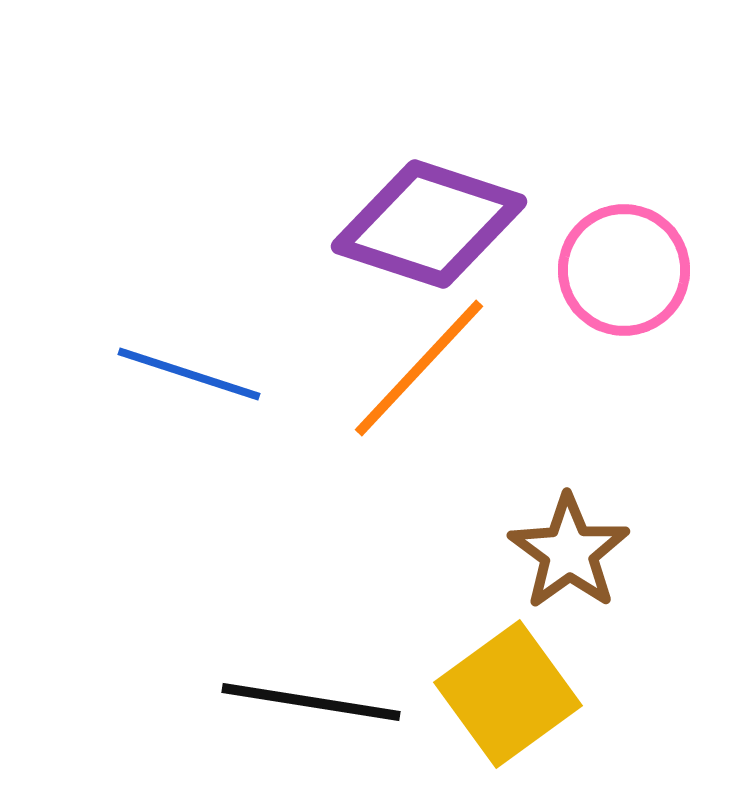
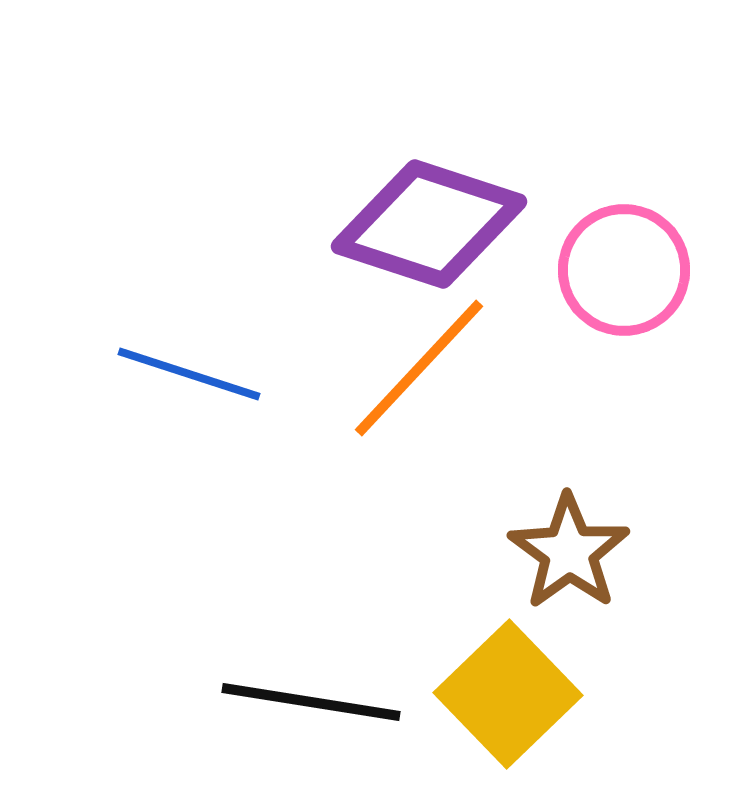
yellow square: rotated 8 degrees counterclockwise
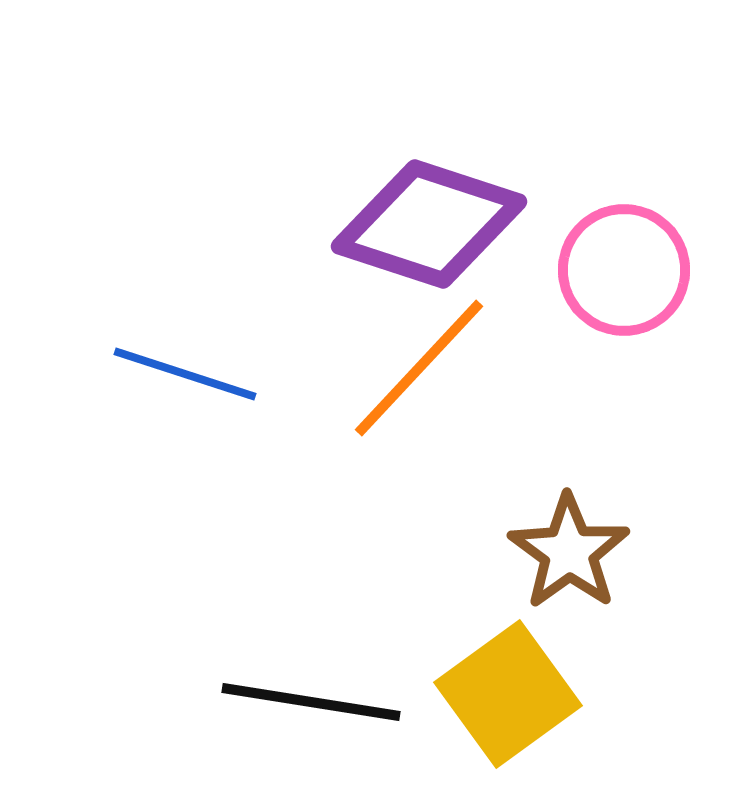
blue line: moved 4 px left
yellow square: rotated 8 degrees clockwise
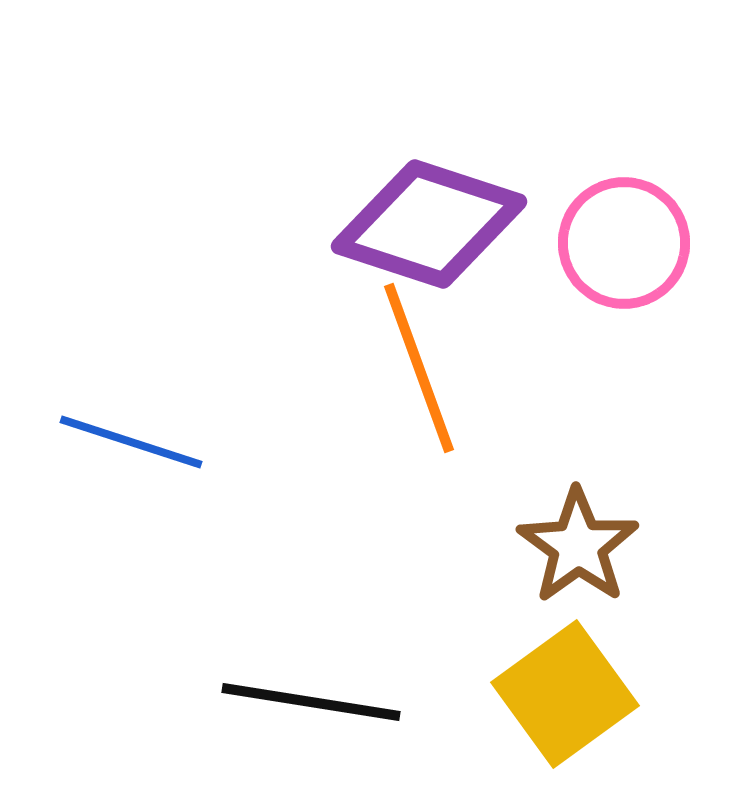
pink circle: moved 27 px up
orange line: rotated 63 degrees counterclockwise
blue line: moved 54 px left, 68 px down
brown star: moved 9 px right, 6 px up
yellow square: moved 57 px right
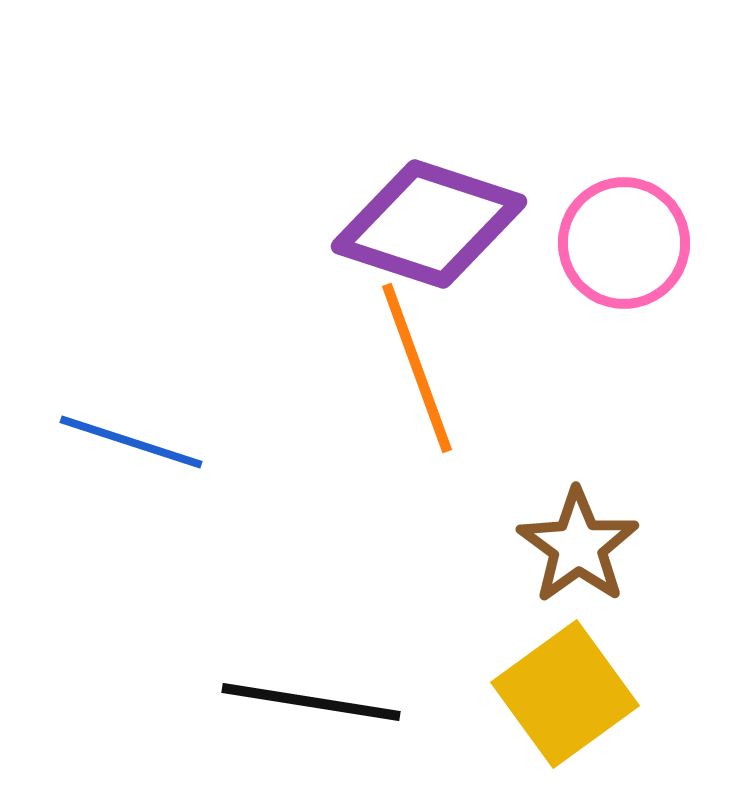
orange line: moved 2 px left
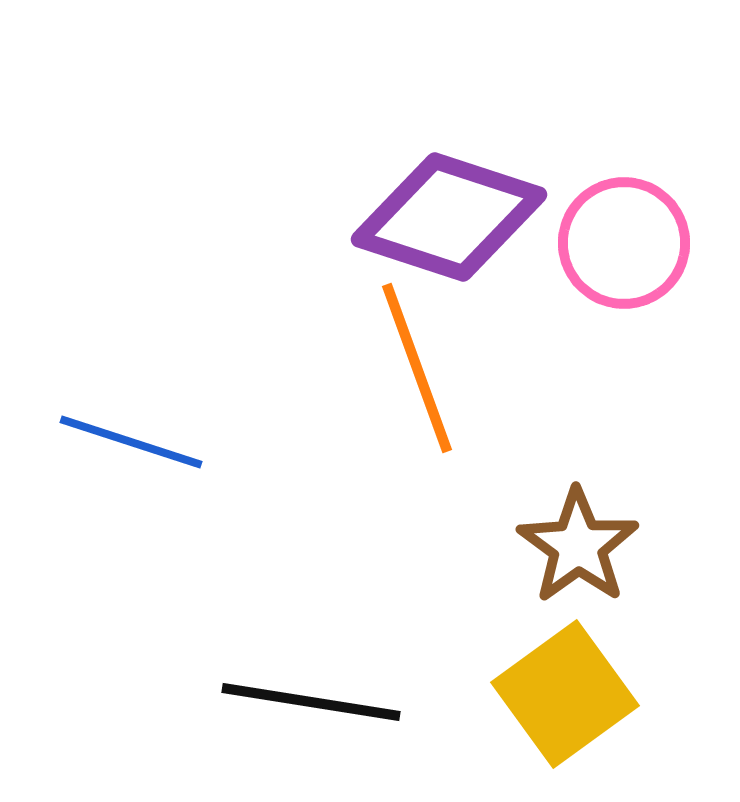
purple diamond: moved 20 px right, 7 px up
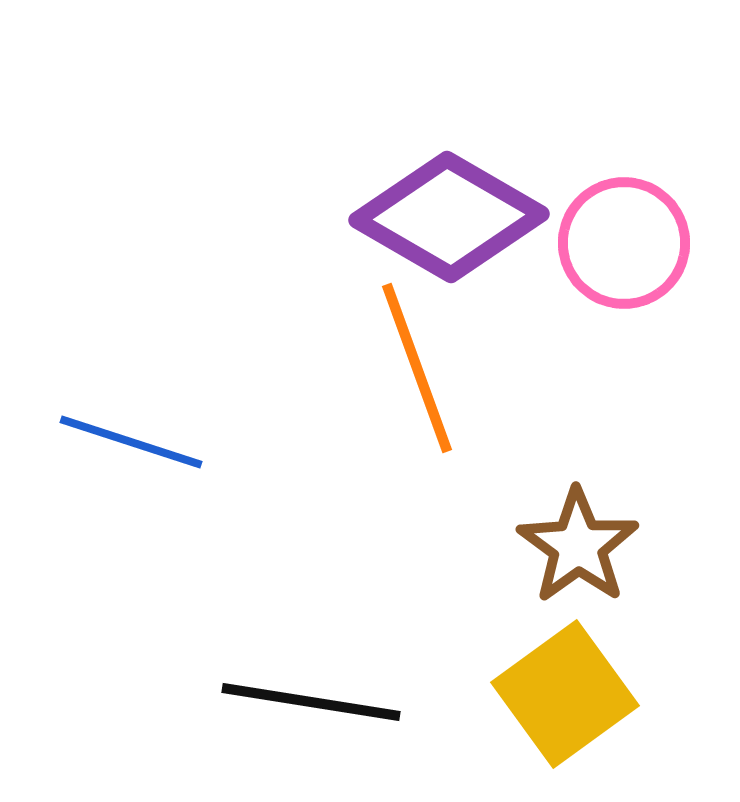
purple diamond: rotated 12 degrees clockwise
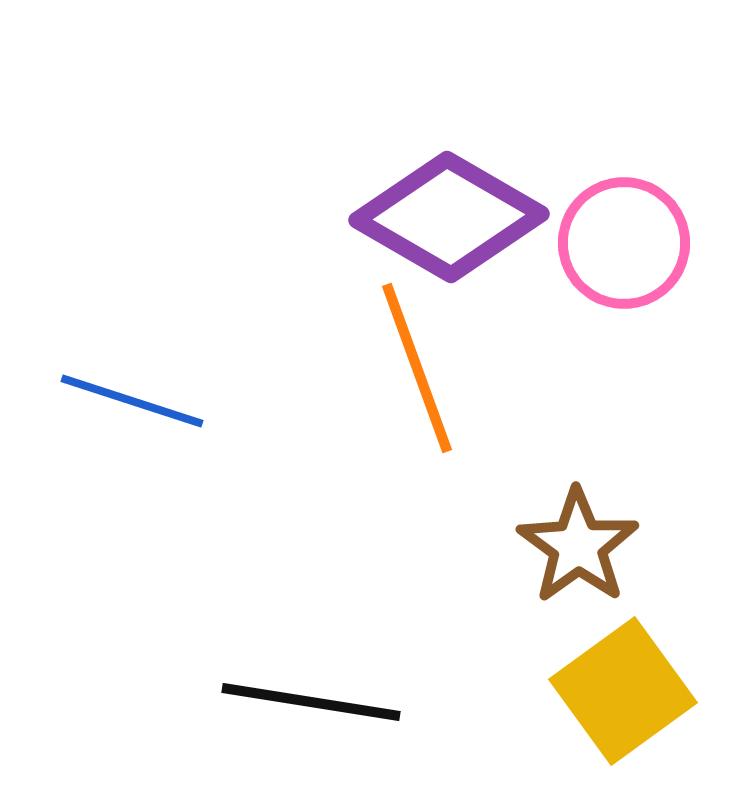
blue line: moved 1 px right, 41 px up
yellow square: moved 58 px right, 3 px up
